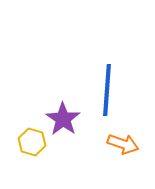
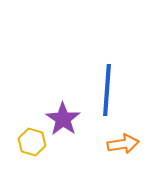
orange arrow: rotated 28 degrees counterclockwise
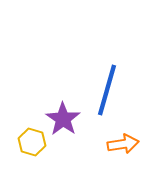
blue line: rotated 12 degrees clockwise
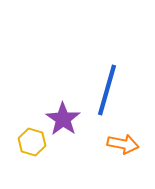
orange arrow: rotated 20 degrees clockwise
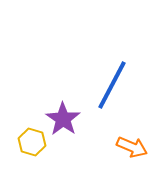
blue line: moved 5 px right, 5 px up; rotated 12 degrees clockwise
orange arrow: moved 9 px right, 3 px down; rotated 12 degrees clockwise
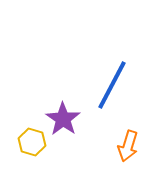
orange arrow: moved 4 px left, 1 px up; rotated 84 degrees clockwise
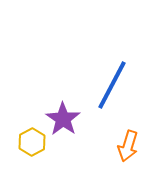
yellow hexagon: rotated 16 degrees clockwise
